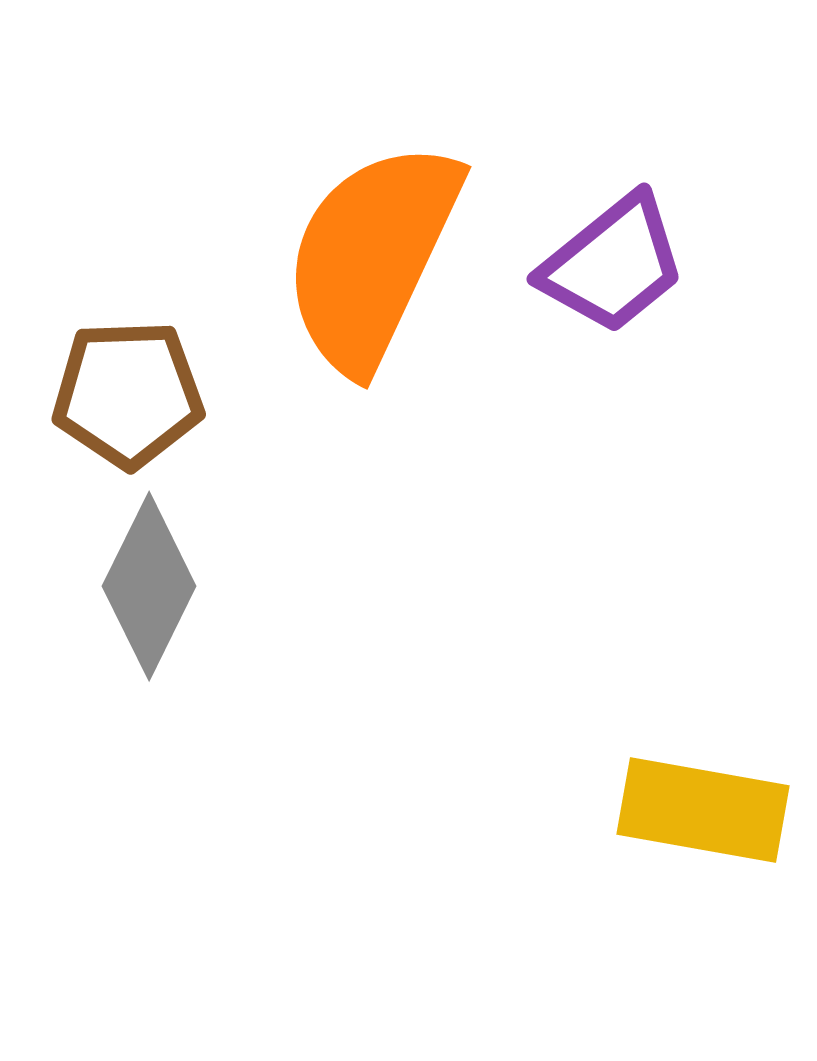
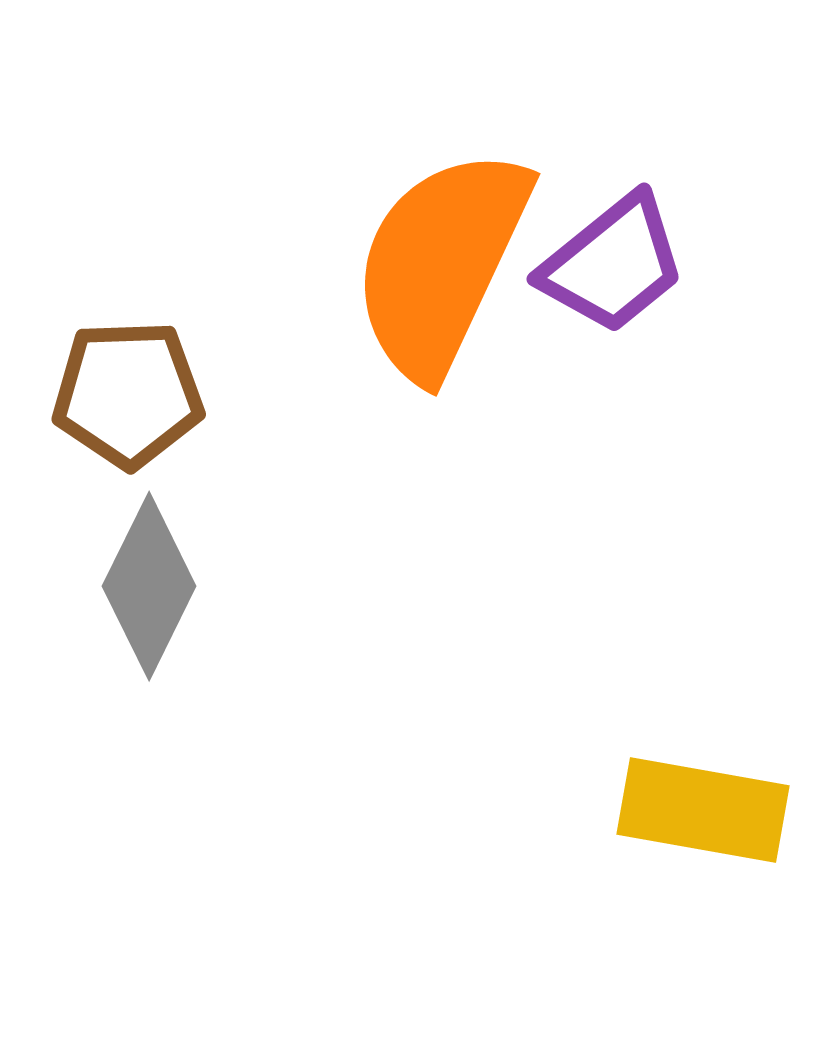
orange semicircle: moved 69 px right, 7 px down
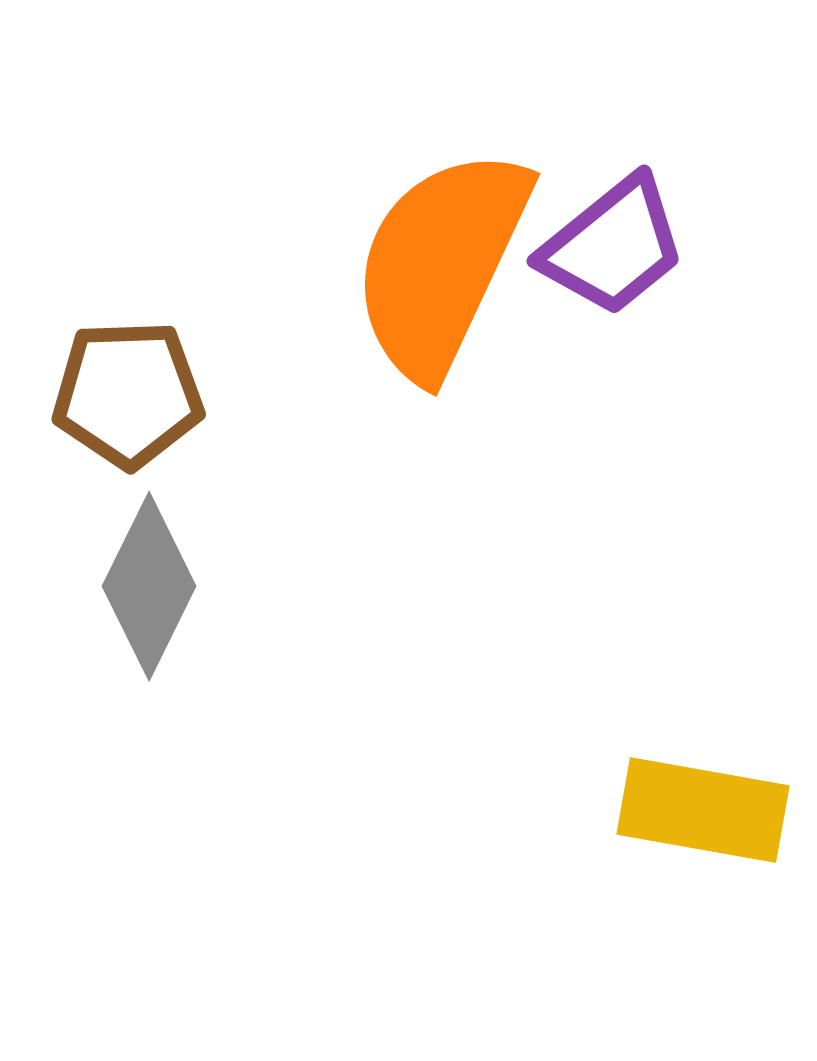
purple trapezoid: moved 18 px up
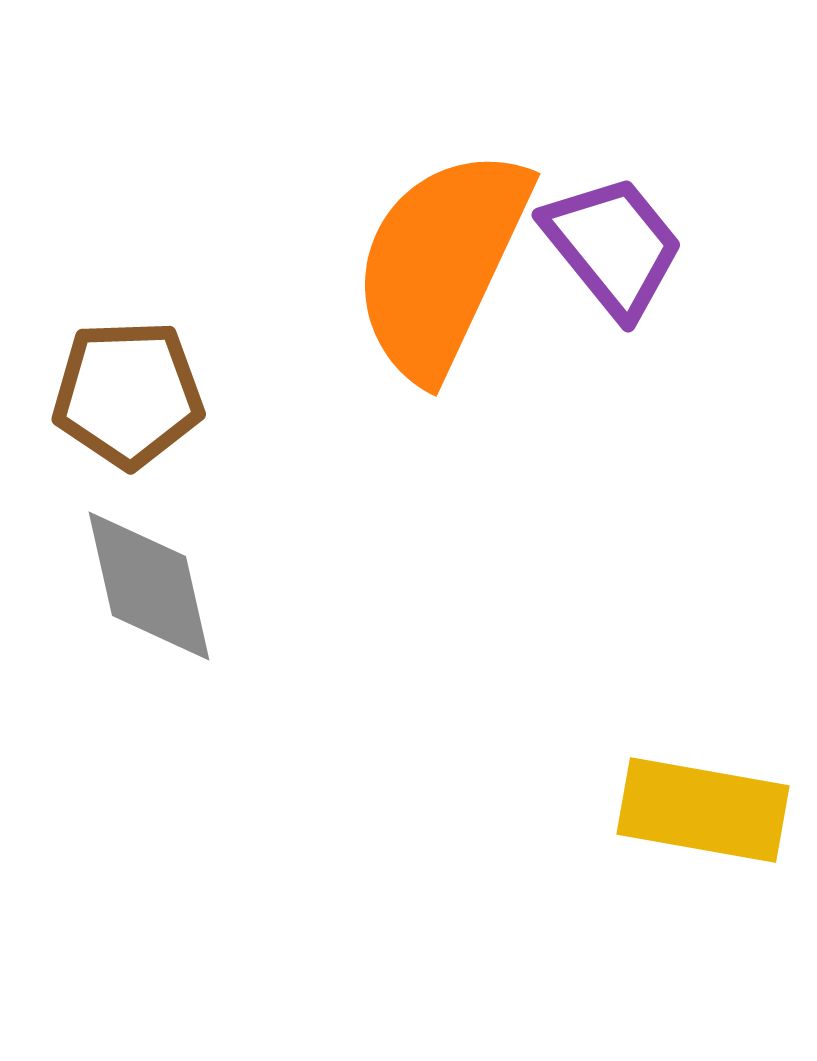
purple trapezoid: rotated 90 degrees counterclockwise
gray diamond: rotated 39 degrees counterclockwise
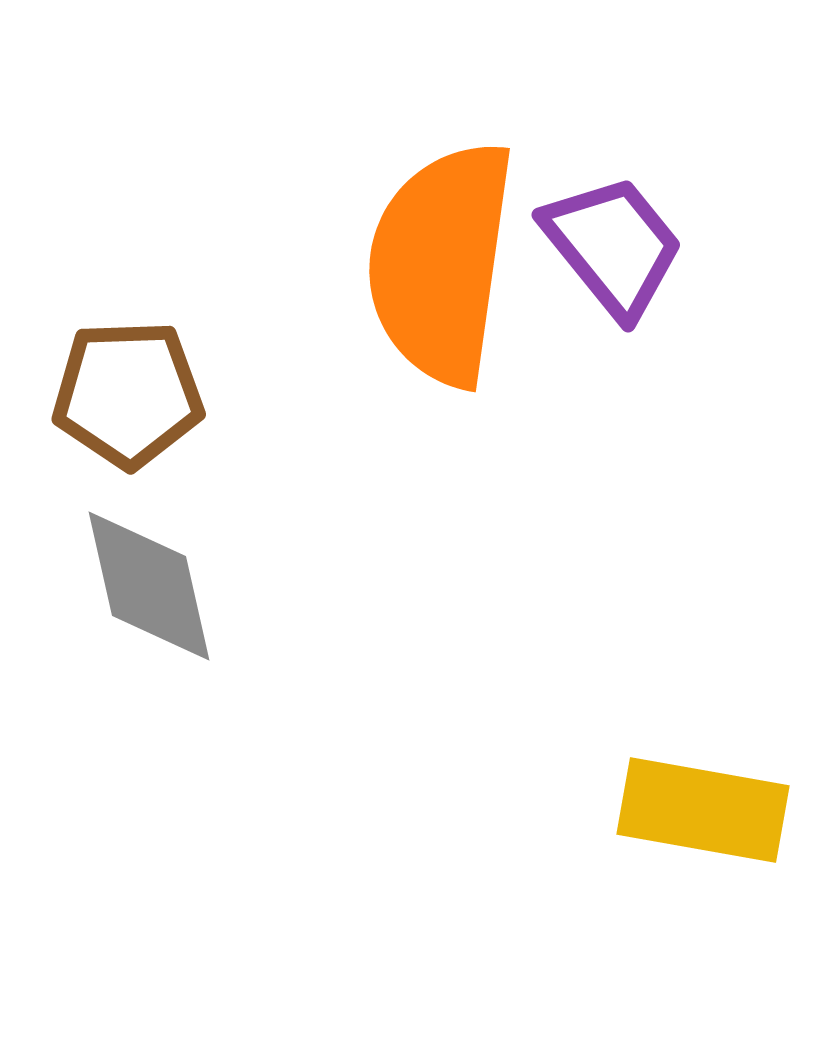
orange semicircle: rotated 17 degrees counterclockwise
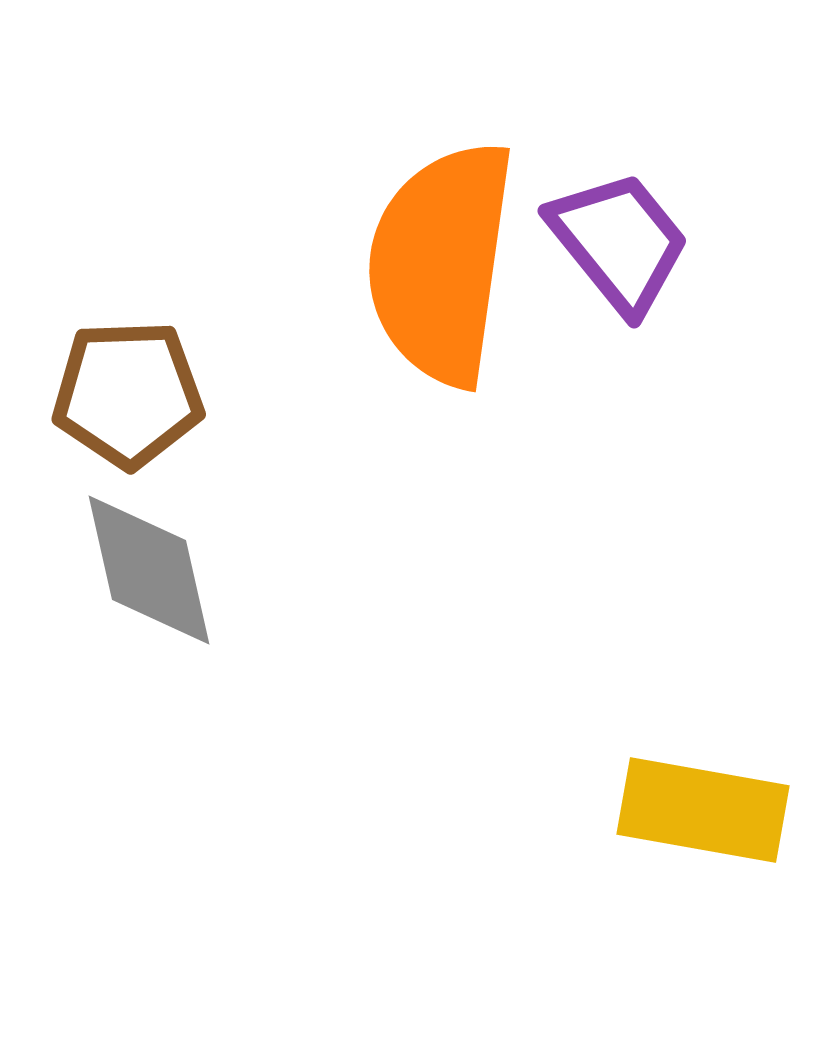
purple trapezoid: moved 6 px right, 4 px up
gray diamond: moved 16 px up
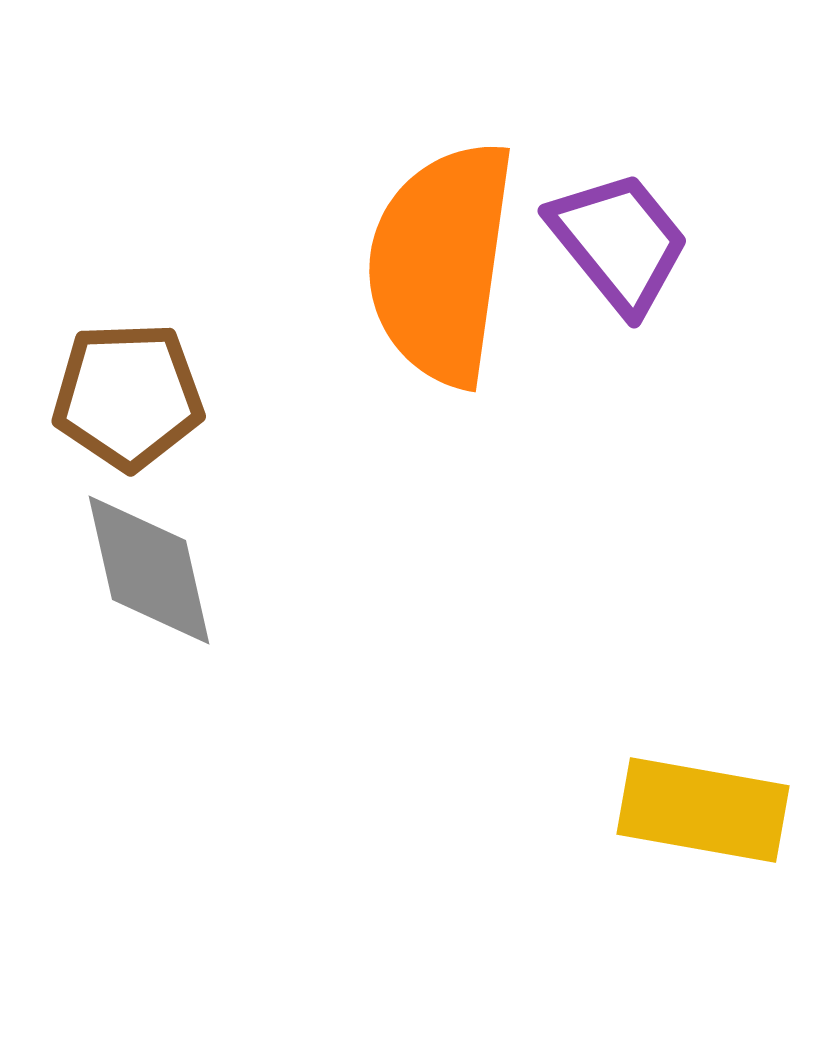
brown pentagon: moved 2 px down
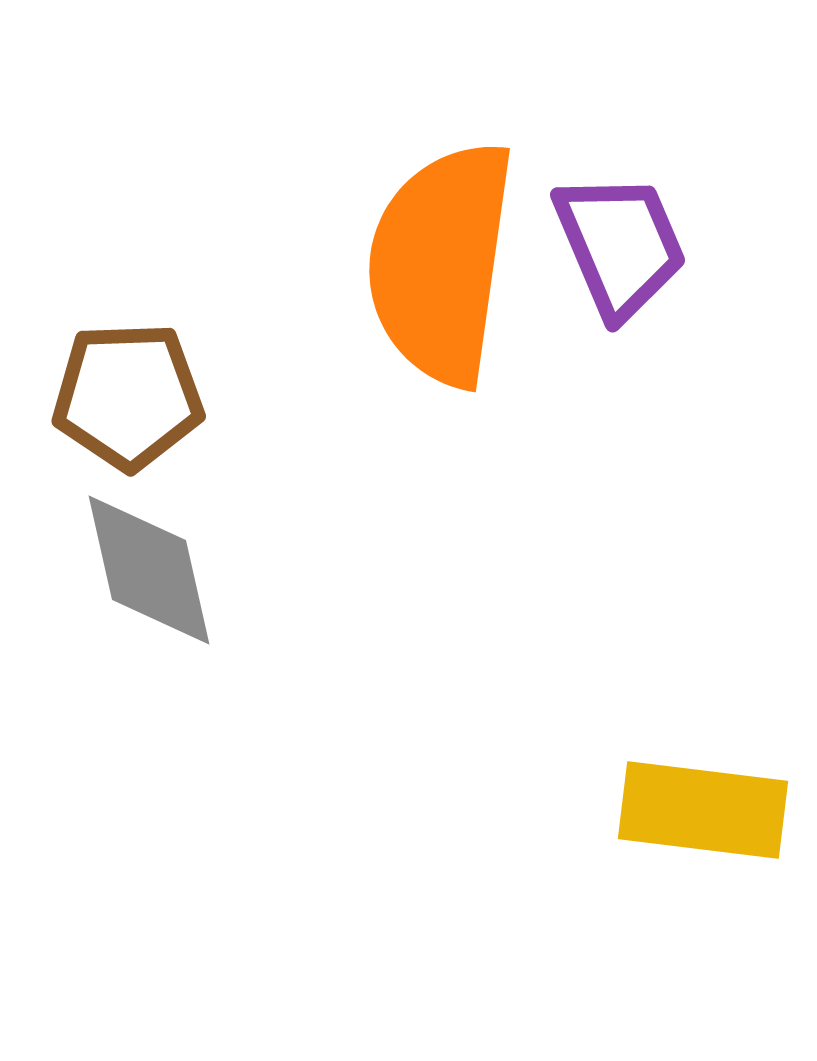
purple trapezoid: moved 1 px right, 3 px down; rotated 16 degrees clockwise
yellow rectangle: rotated 3 degrees counterclockwise
